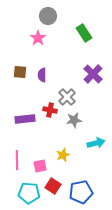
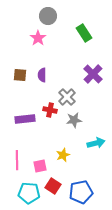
brown square: moved 3 px down
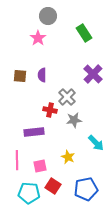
brown square: moved 1 px down
purple rectangle: moved 9 px right, 13 px down
cyan arrow: rotated 60 degrees clockwise
yellow star: moved 5 px right, 2 px down; rotated 24 degrees counterclockwise
blue pentagon: moved 5 px right, 3 px up
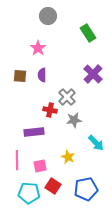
green rectangle: moved 4 px right
pink star: moved 10 px down
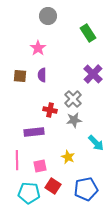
gray cross: moved 6 px right, 2 px down
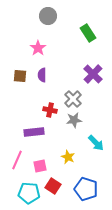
pink line: rotated 24 degrees clockwise
blue pentagon: rotated 30 degrees clockwise
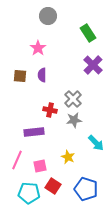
purple cross: moved 9 px up
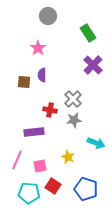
brown square: moved 4 px right, 6 px down
cyan arrow: rotated 24 degrees counterclockwise
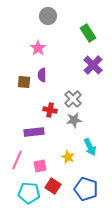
cyan arrow: moved 6 px left, 4 px down; rotated 42 degrees clockwise
